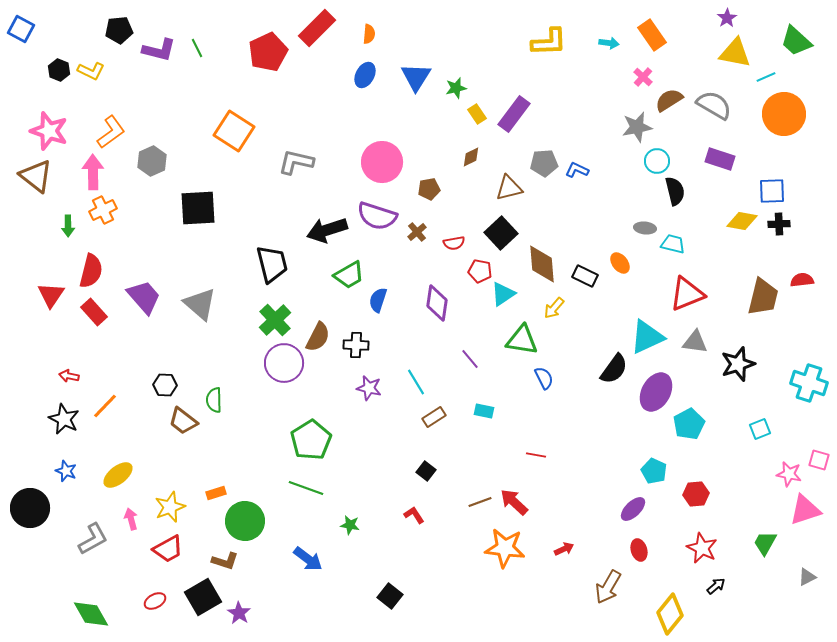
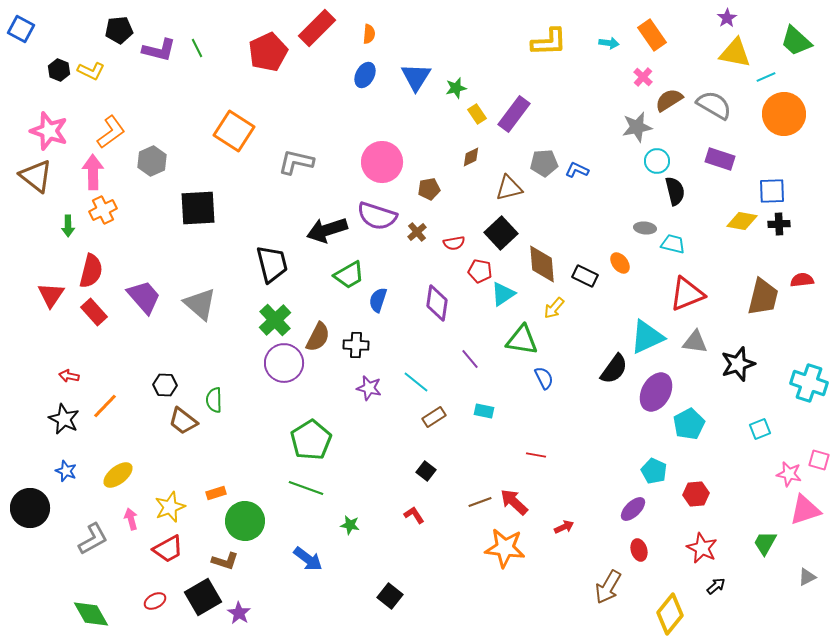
cyan line at (416, 382): rotated 20 degrees counterclockwise
red arrow at (564, 549): moved 22 px up
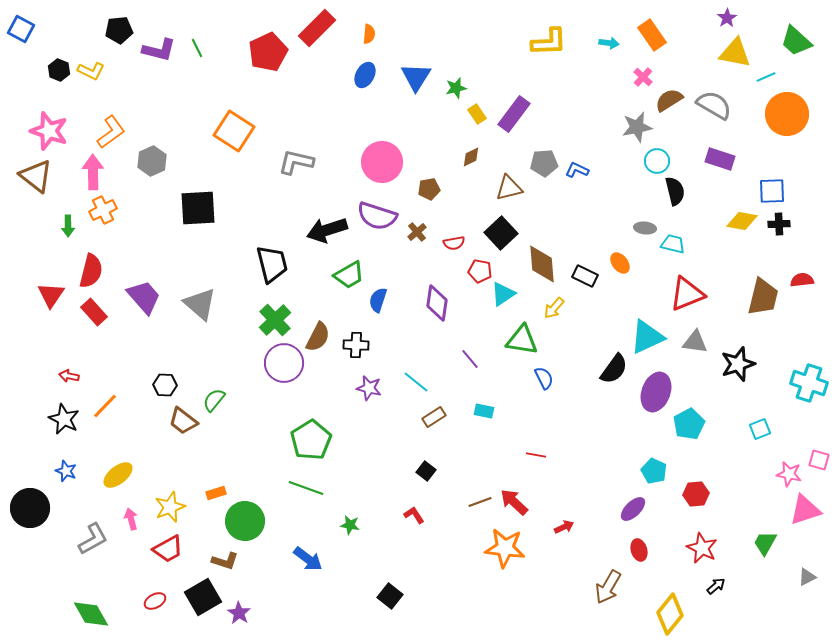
orange circle at (784, 114): moved 3 px right
purple ellipse at (656, 392): rotated 9 degrees counterclockwise
green semicircle at (214, 400): rotated 40 degrees clockwise
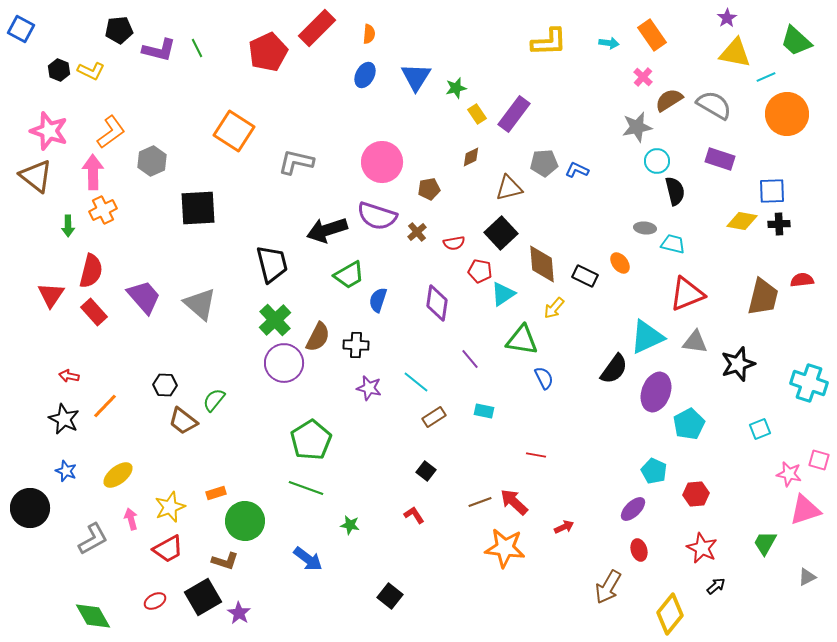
green diamond at (91, 614): moved 2 px right, 2 px down
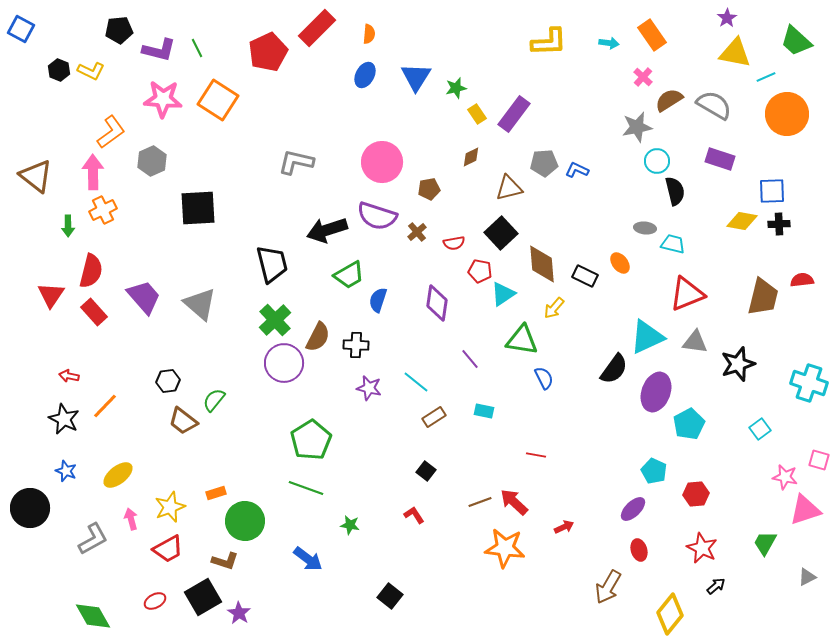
pink star at (49, 131): moved 114 px right, 32 px up; rotated 15 degrees counterclockwise
orange square at (234, 131): moved 16 px left, 31 px up
black hexagon at (165, 385): moved 3 px right, 4 px up; rotated 10 degrees counterclockwise
cyan square at (760, 429): rotated 15 degrees counterclockwise
pink star at (789, 474): moved 4 px left, 3 px down
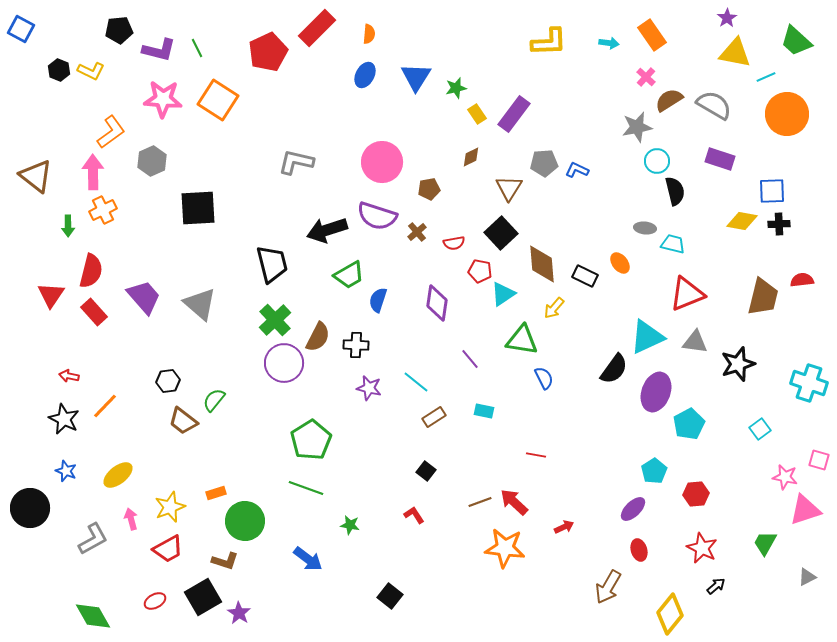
pink cross at (643, 77): moved 3 px right
brown triangle at (509, 188): rotated 44 degrees counterclockwise
cyan pentagon at (654, 471): rotated 15 degrees clockwise
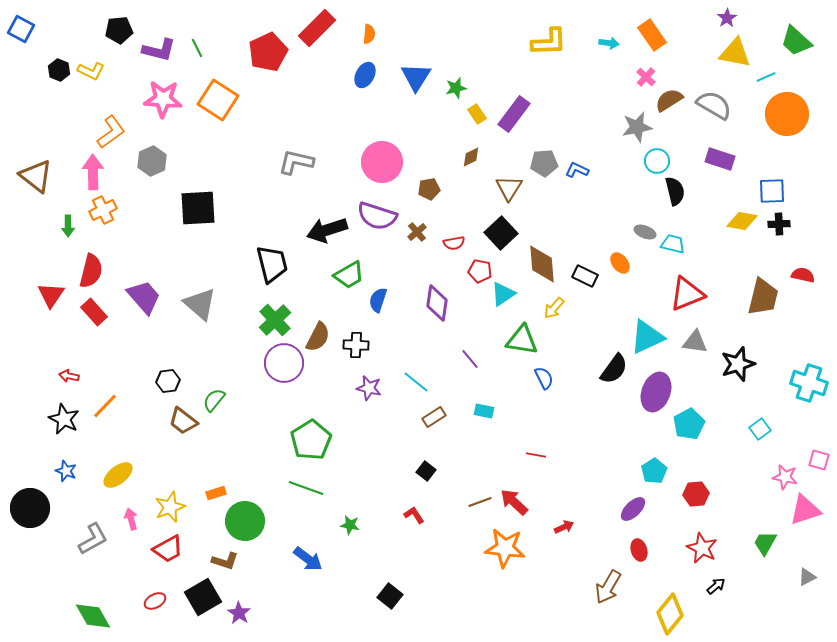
gray ellipse at (645, 228): moved 4 px down; rotated 15 degrees clockwise
red semicircle at (802, 280): moved 1 px right, 5 px up; rotated 20 degrees clockwise
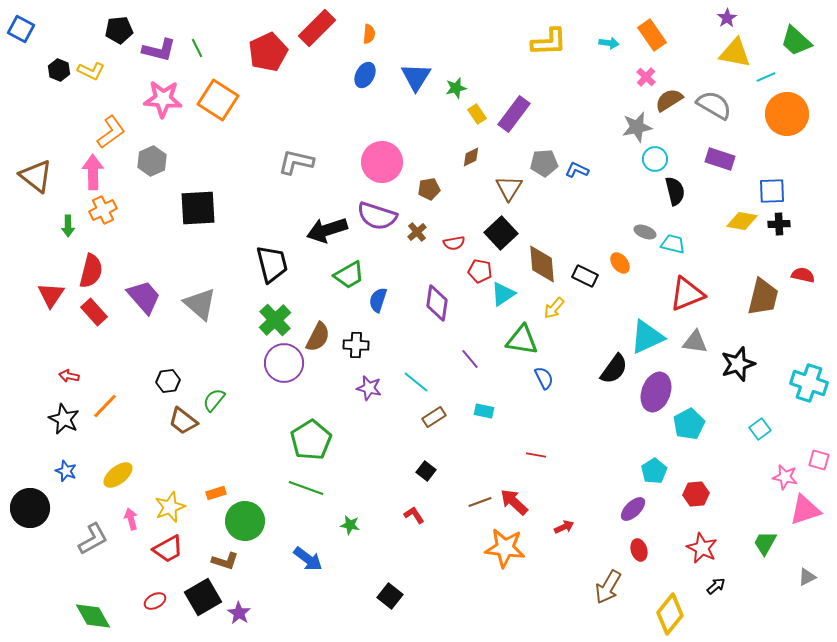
cyan circle at (657, 161): moved 2 px left, 2 px up
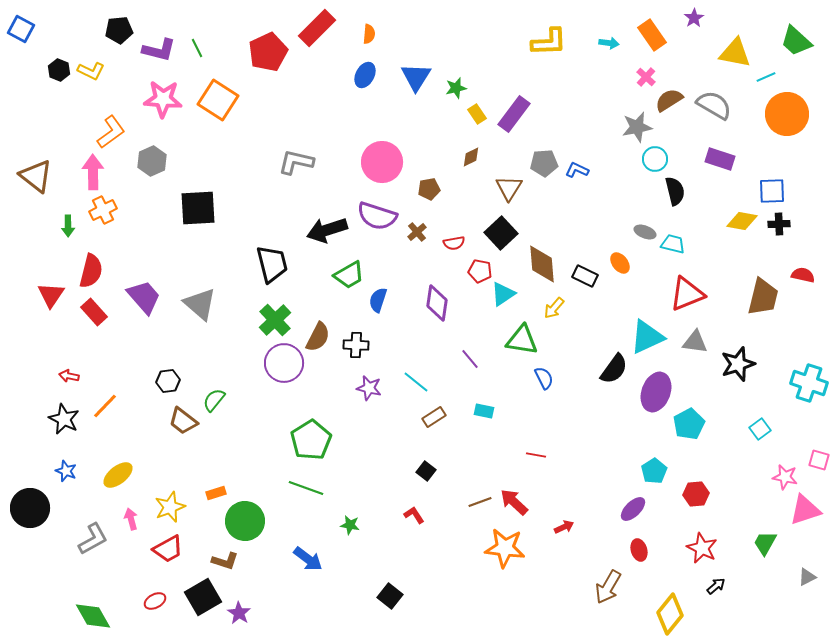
purple star at (727, 18): moved 33 px left
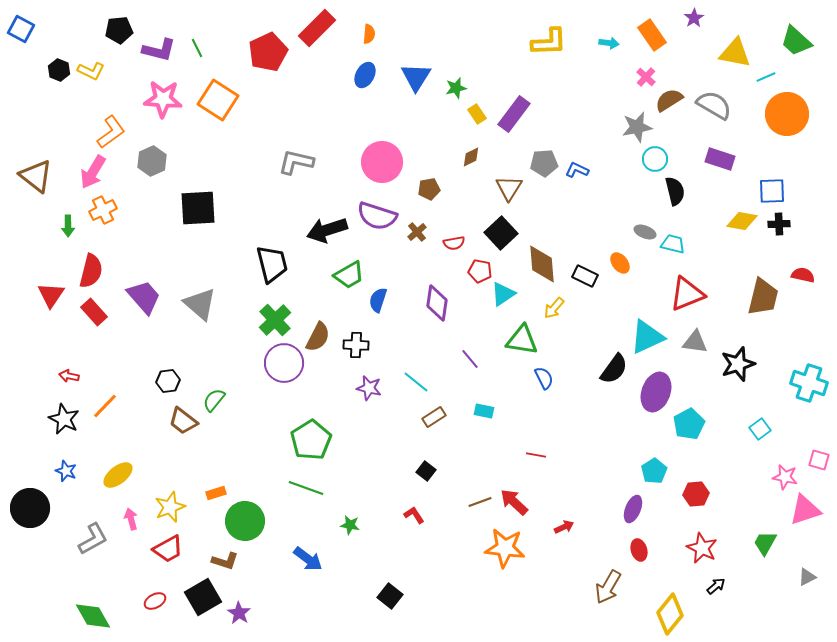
pink arrow at (93, 172): rotated 148 degrees counterclockwise
purple ellipse at (633, 509): rotated 24 degrees counterclockwise
